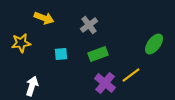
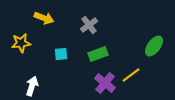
green ellipse: moved 2 px down
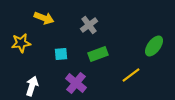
purple cross: moved 29 px left
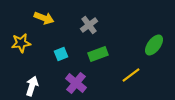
green ellipse: moved 1 px up
cyan square: rotated 16 degrees counterclockwise
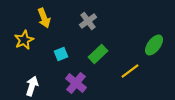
yellow arrow: rotated 48 degrees clockwise
gray cross: moved 1 px left, 4 px up
yellow star: moved 3 px right, 3 px up; rotated 18 degrees counterclockwise
green rectangle: rotated 24 degrees counterclockwise
yellow line: moved 1 px left, 4 px up
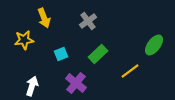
yellow star: rotated 18 degrees clockwise
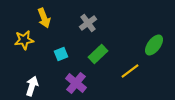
gray cross: moved 2 px down
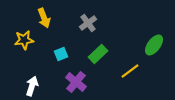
purple cross: moved 1 px up
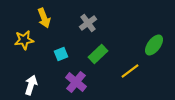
white arrow: moved 1 px left, 1 px up
